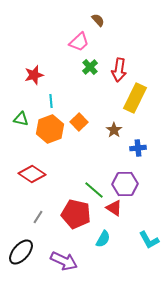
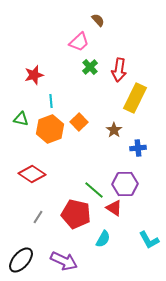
black ellipse: moved 8 px down
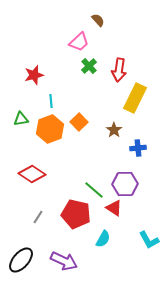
green cross: moved 1 px left, 1 px up
green triangle: rotated 21 degrees counterclockwise
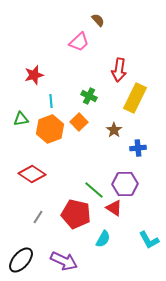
green cross: moved 30 px down; rotated 21 degrees counterclockwise
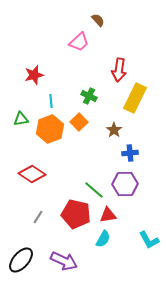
blue cross: moved 8 px left, 5 px down
red triangle: moved 6 px left, 7 px down; rotated 42 degrees counterclockwise
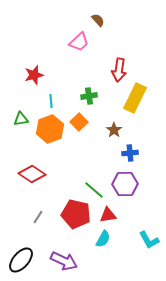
green cross: rotated 35 degrees counterclockwise
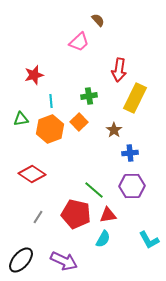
purple hexagon: moved 7 px right, 2 px down
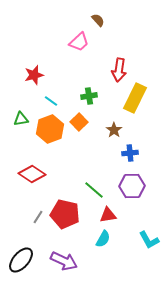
cyan line: rotated 48 degrees counterclockwise
red pentagon: moved 11 px left
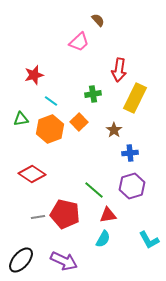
green cross: moved 4 px right, 2 px up
purple hexagon: rotated 15 degrees counterclockwise
gray line: rotated 48 degrees clockwise
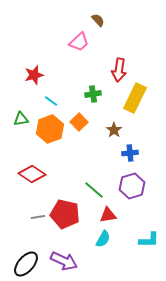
cyan L-shape: rotated 60 degrees counterclockwise
black ellipse: moved 5 px right, 4 px down
